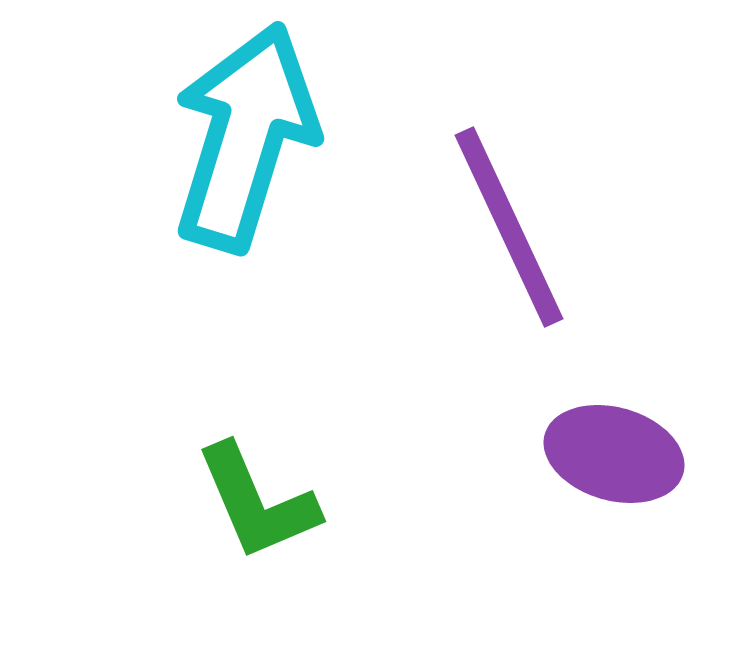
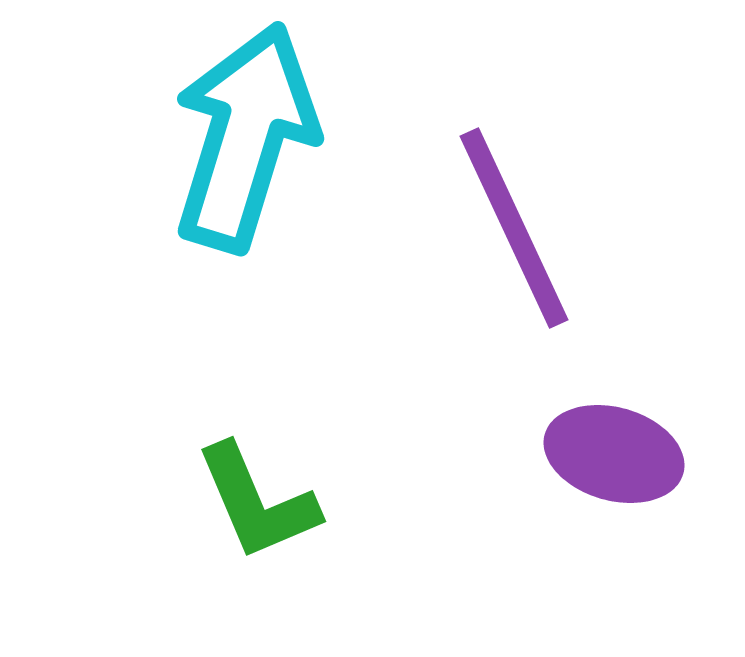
purple line: moved 5 px right, 1 px down
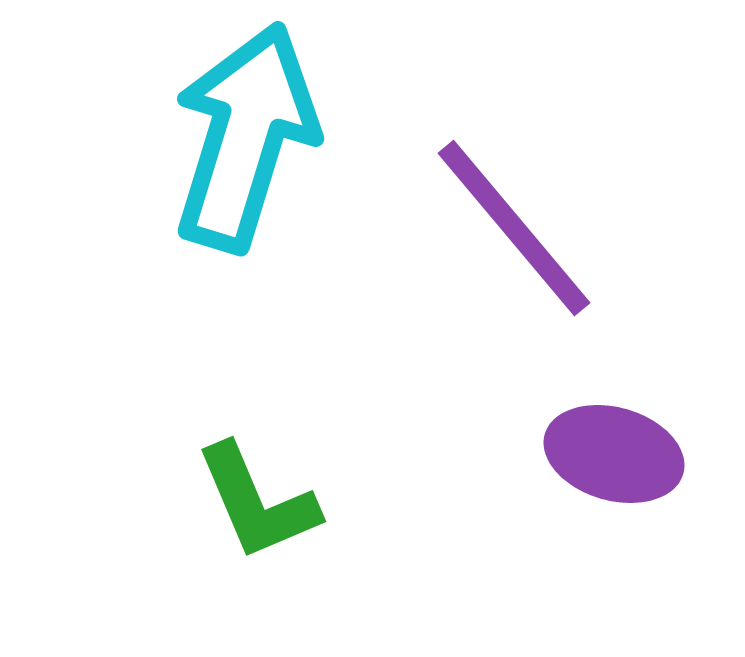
purple line: rotated 15 degrees counterclockwise
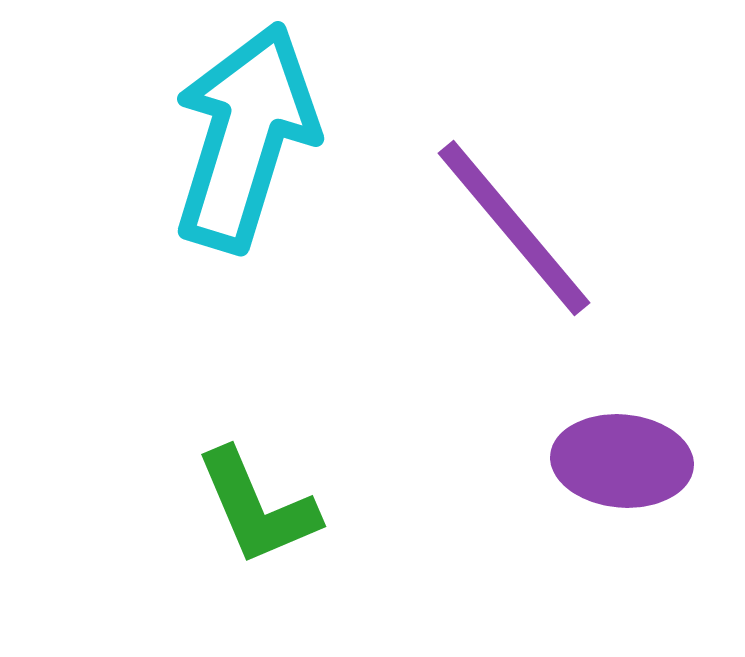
purple ellipse: moved 8 px right, 7 px down; rotated 11 degrees counterclockwise
green L-shape: moved 5 px down
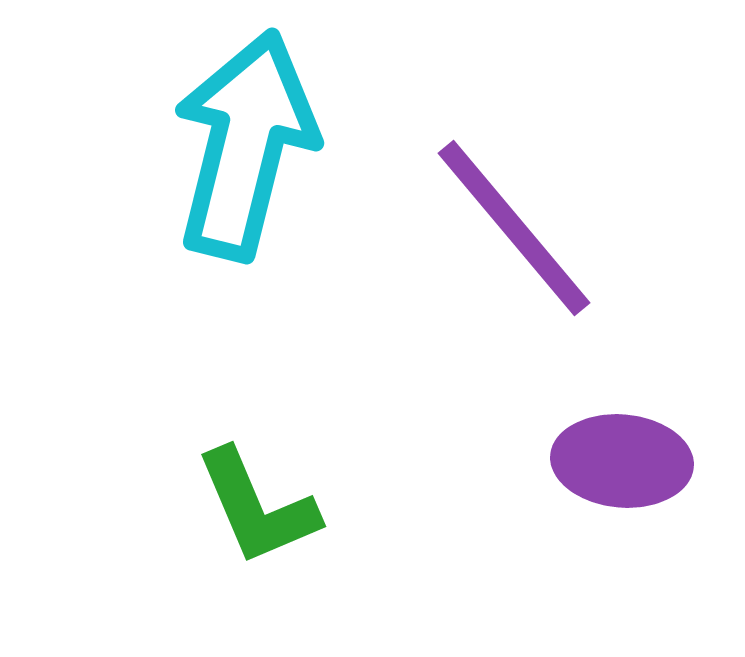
cyan arrow: moved 8 px down; rotated 3 degrees counterclockwise
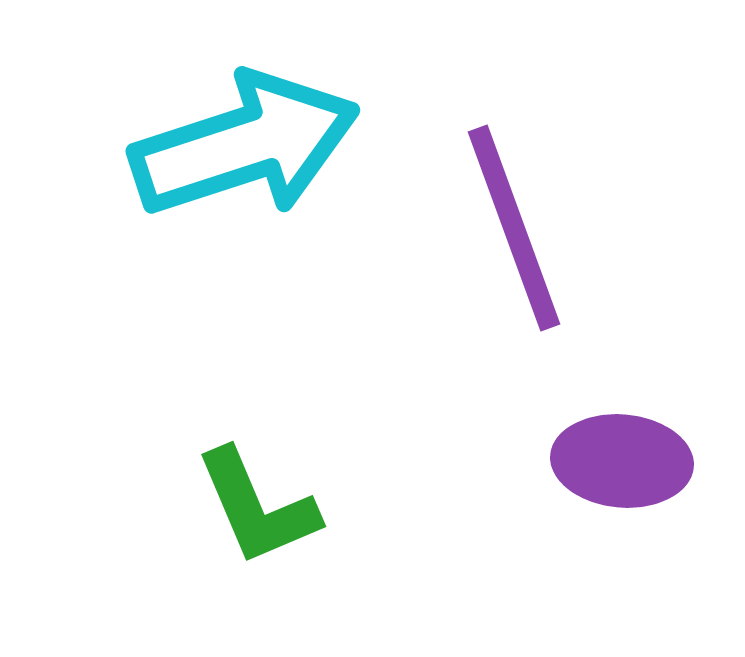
cyan arrow: rotated 58 degrees clockwise
purple line: rotated 20 degrees clockwise
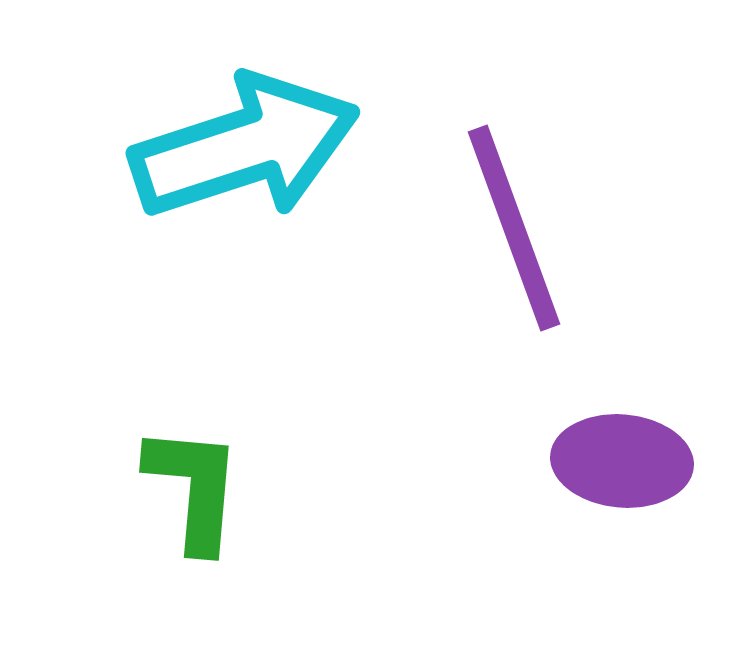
cyan arrow: moved 2 px down
green L-shape: moved 63 px left, 19 px up; rotated 152 degrees counterclockwise
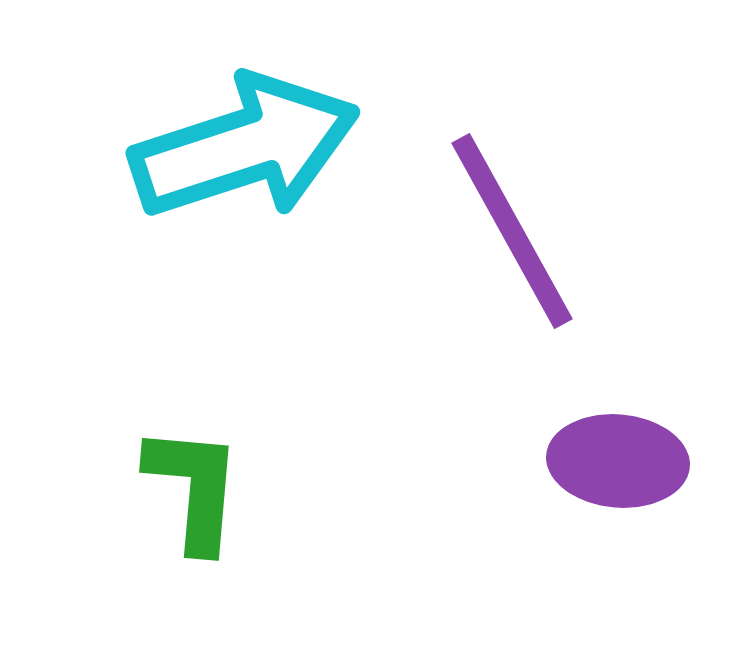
purple line: moved 2 px left, 3 px down; rotated 9 degrees counterclockwise
purple ellipse: moved 4 px left
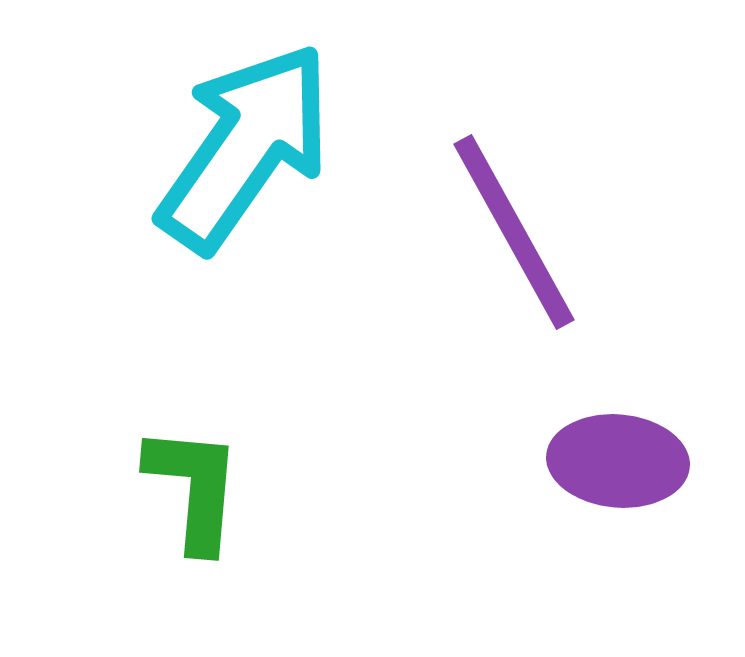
cyan arrow: rotated 37 degrees counterclockwise
purple line: moved 2 px right, 1 px down
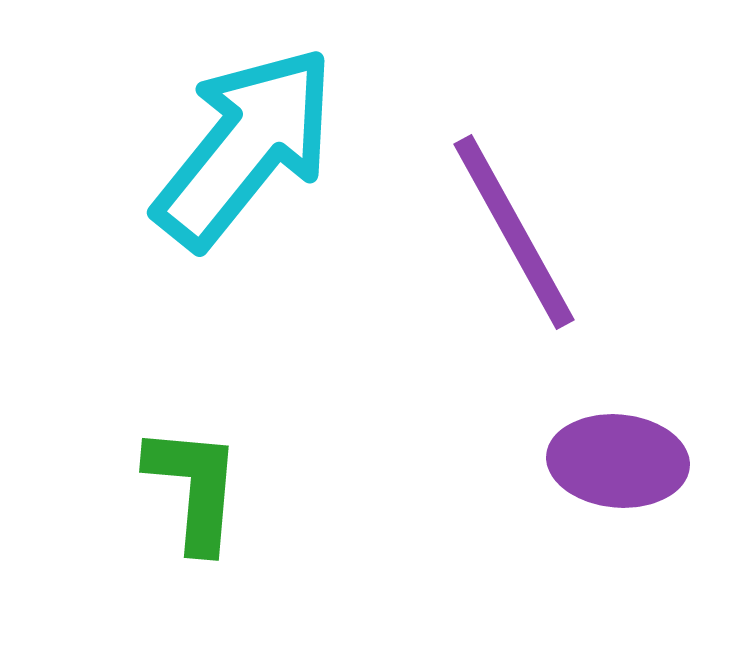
cyan arrow: rotated 4 degrees clockwise
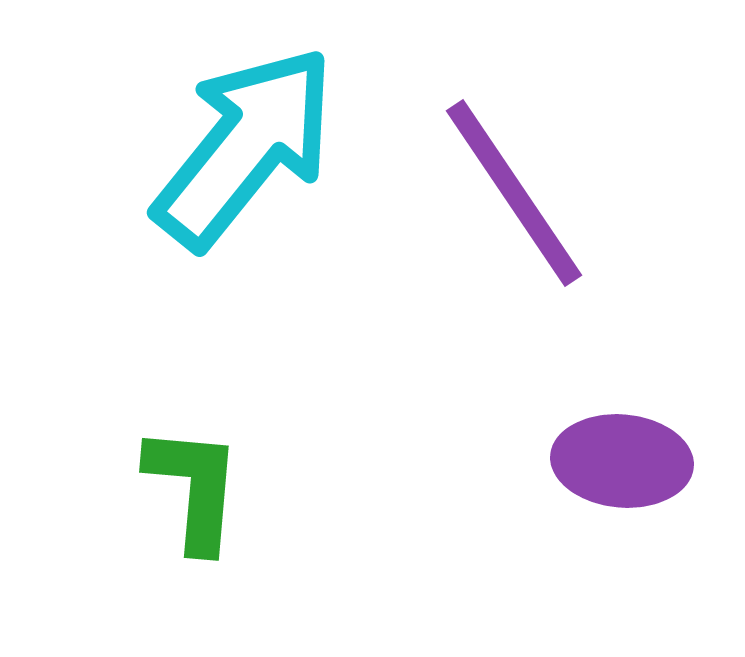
purple line: moved 39 px up; rotated 5 degrees counterclockwise
purple ellipse: moved 4 px right
